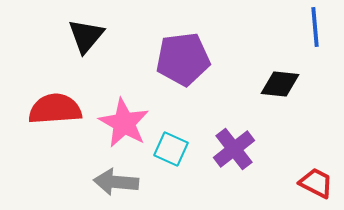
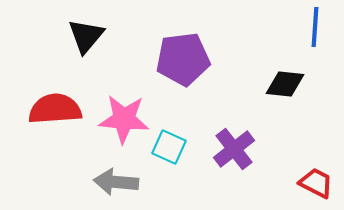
blue line: rotated 9 degrees clockwise
black diamond: moved 5 px right
pink star: moved 4 px up; rotated 24 degrees counterclockwise
cyan square: moved 2 px left, 2 px up
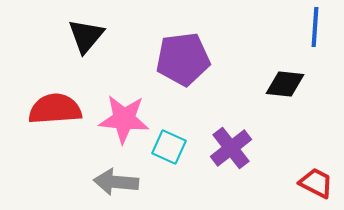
purple cross: moved 3 px left, 1 px up
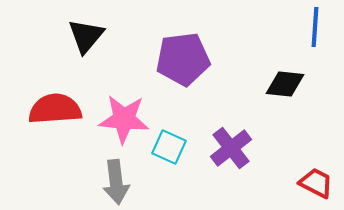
gray arrow: rotated 102 degrees counterclockwise
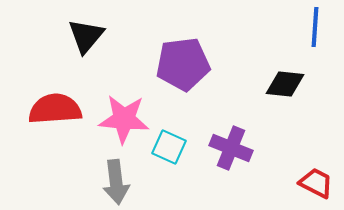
purple pentagon: moved 5 px down
purple cross: rotated 30 degrees counterclockwise
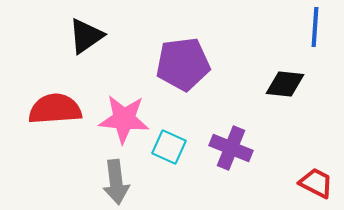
black triangle: rotated 15 degrees clockwise
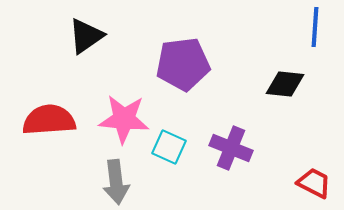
red semicircle: moved 6 px left, 11 px down
red trapezoid: moved 2 px left
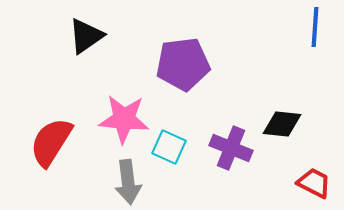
black diamond: moved 3 px left, 40 px down
red semicircle: moved 2 px right, 22 px down; rotated 54 degrees counterclockwise
gray arrow: moved 12 px right
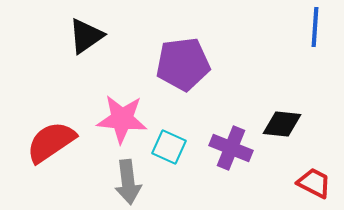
pink star: moved 2 px left
red semicircle: rotated 24 degrees clockwise
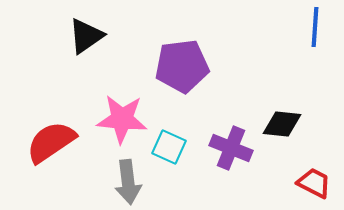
purple pentagon: moved 1 px left, 2 px down
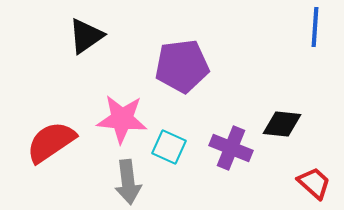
red trapezoid: rotated 15 degrees clockwise
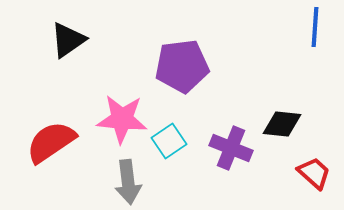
black triangle: moved 18 px left, 4 px down
cyan square: moved 6 px up; rotated 32 degrees clockwise
red trapezoid: moved 10 px up
